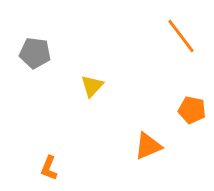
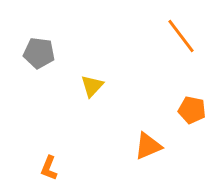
gray pentagon: moved 4 px right
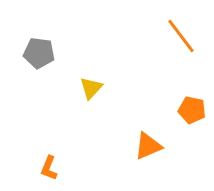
yellow triangle: moved 1 px left, 2 px down
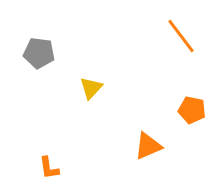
orange L-shape: rotated 30 degrees counterclockwise
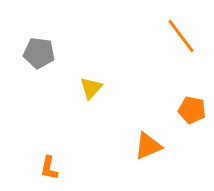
orange L-shape: rotated 20 degrees clockwise
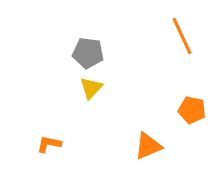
orange line: moved 1 px right; rotated 12 degrees clockwise
gray pentagon: moved 49 px right
orange L-shape: moved 24 px up; rotated 90 degrees clockwise
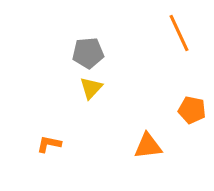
orange line: moved 3 px left, 3 px up
gray pentagon: rotated 12 degrees counterclockwise
orange triangle: rotated 16 degrees clockwise
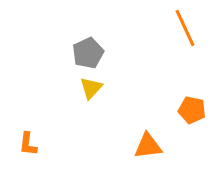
orange line: moved 6 px right, 5 px up
gray pentagon: rotated 20 degrees counterclockwise
orange L-shape: moved 21 px left; rotated 95 degrees counterclockwise
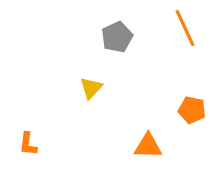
gray pentagon: moved 29 px right, 16 px up
orange triangle: rotated 8 degrees clockwise
